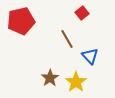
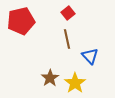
red square: moved 14 px left
brown line: rotated 18 degrees clockwise
yellow star: moved 1 px left, 1 px down
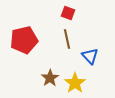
red square: rotated 32 degrees counterclockwise
red pentagon: moved 3 px right, 19 px down
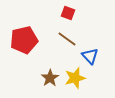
brown line: rotated 42 degrees counterclockwise
yellow star: moved 5 px up; rotated 20 degrees clockwise
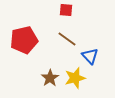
red square: moved 2 px left, 3 px up; rotated 16 degrees counterclockwise
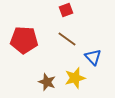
red square: rotated 24 degrees counterclockwise
red pentagon: rotated 16 degrees clockwise
blue triangle: moved 3 px right, 1 px down
brown star: moved 3 px left, 4 px down; rotated 18 degrees counterclockwise
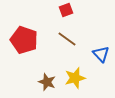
red pentagon: rotated 16 degrees clockwise
blue triangle: moved 8 px right, 3 px up
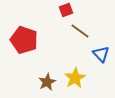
brown line: moved 13 px right, 8 px up
yellow star: rotated 15 degrees counterclockwise
brown star: rotated 24 degrees clockwise
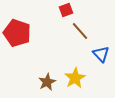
brown line: rotated 12 degrees clockwise
red pentagon: moved 7 px left, 7 px up
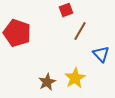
brown line: rotated 72 degrees clockwise
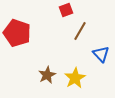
brown star: moved 7 px up
